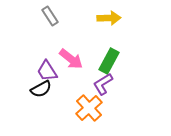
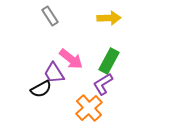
purple trapezoid: moved 7 px right, 2 px down
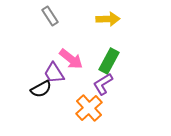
yellow arrow: moved 1 px left, 1 px down
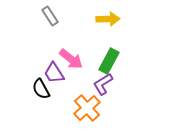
black semicircle: rotated 90 degrees clockwise
orange cross: moved 2 px left
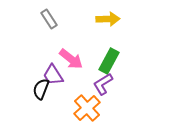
gray rectangle: moved 1 px left, 3 px down
purple trapezoid: moved 1 px left, 2 px down
black semicircle: rotated 50 degrees clockwise
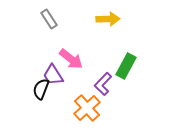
green rectangle: moved 17 px right, 5 px down
purple L-shape: rotated 15 degrees counterclockwise
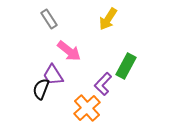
yellow arrow: rotated 125 degrees clockwise
pink arrow: moved 2 px left, 8 px up
